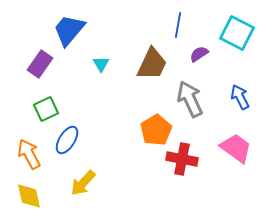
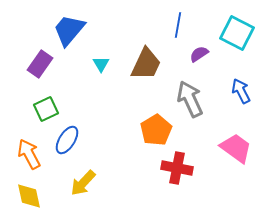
brown trapezoid: moved 6 px left
blue arrow: moved 1 px right, 6 px up
red cross: moved 5 px left, 9 px down
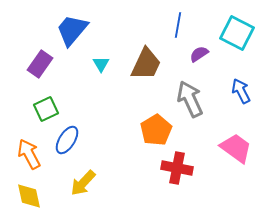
blue trapezoid: moved 3 px right
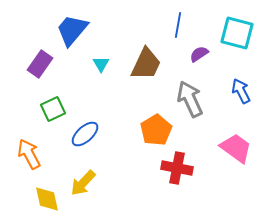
cyan square: rotated 12 degrees counterclockwise
green square: moved 7 px right
blue ellipse: moved 18 px right, 6 px up; rotated 16 degrees clockwise
yellow diamond: moved 18 px right, 3 px down
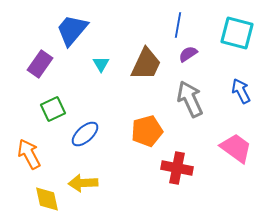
purple semicircle: moved 11 px left
orange pentagon: moved 9 px left, 1 px down; rotated 16 degrees clockwise
yellow arrow: rotated 44 degrees clockwise
